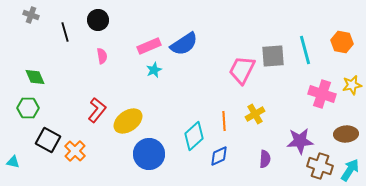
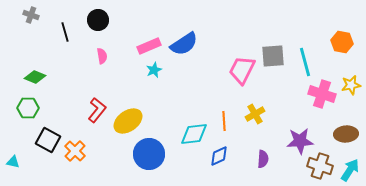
cyan line: moved 12 px down
green diamond: rotated 45 degrees counterclockwise
yellow star: moved 1 px left
cyan diamond: moved 2 px up; rotated 36 degrees clockwise
purple semicircle: moved 2 px left
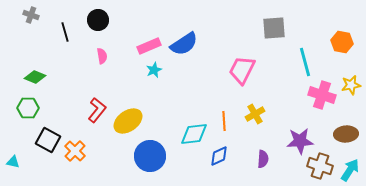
gray square: moved 1 px right, 28 px up
pink cross: moved 1 px down
blue circle: moved 1 px right, 2 px down
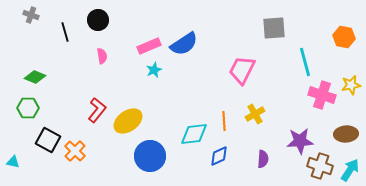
orange hexagon: moved 2 px right, 5 px up
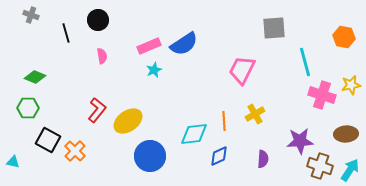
black line: moved 1 px right, 1 px down
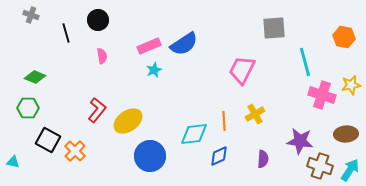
purple star: rotated 12 degrees clockwise
